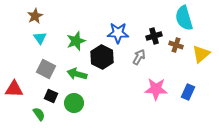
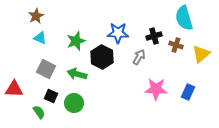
brown star: moved 1 px right
cyan triangle: rotated 32 degrees counterclockwise
green semicircle: moved 2 px up
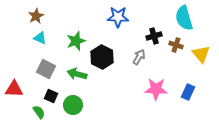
blue star: moved 16 px up
yellow triangle: rotated 30 degrees counterclockwise
green circle: moved 1 px left, 2 px down
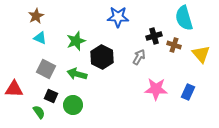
brown cross: moved 2 px left
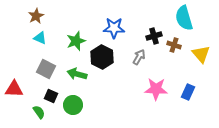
blue star: moved 4 px left, 11 px down
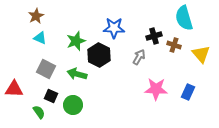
black hexagon: moved 3 px left, 2 px up
